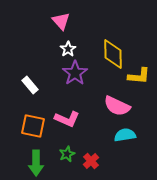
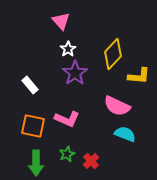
yellow diamond: rotated 44 degrees clockwise
cyan semicircle: moved 1 px up; rotated 30 degrees clockwise
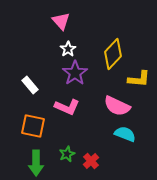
yellow L-shape: moved 3 px down
pink L-shape: moved 12 px up
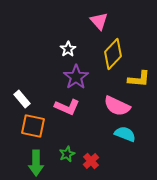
pink triangle: moved 38 px right
purple star: moved 1 px right, 4 px down
white rectangle: moved 8 px left, 14 px down
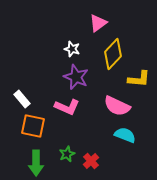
pink triangle: moved 1 px left, 2 px down; rotated 36 degrees clockwise
white star: moved 4 px right; rotated 21 degrees counterclockwise
purple star: rotated 15 degrees counterclockwise
cyan semicircle: moved 1 px down
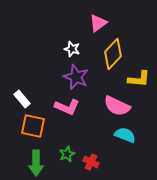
red cross: moved 1 px down; rotated 21 degrees counterclockwise
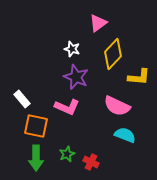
yellow L-shape: moved 2 px up
orange square: moved 3 px right
green arrow: moved 5 px up
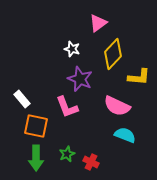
purple star: moved 4 px right, 2 px down
pink L-shape: rotated 45 degrees clockwise
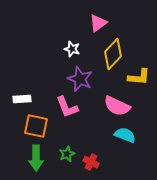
white rectangle: rotated 54 degrees counterclockwise
